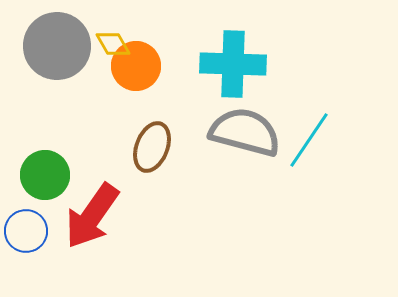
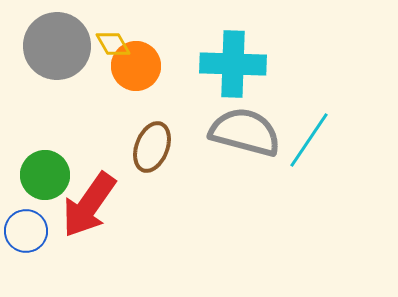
red arrow: moved 3 px left, 11 px up
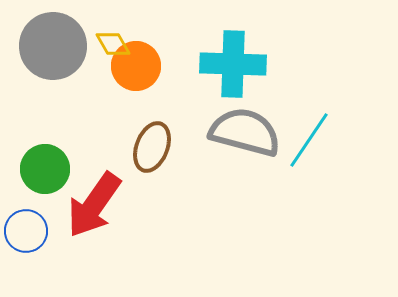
gray circle: moved 4 px left
green circle: moved 6 px up
red arrow: moved 5 px right
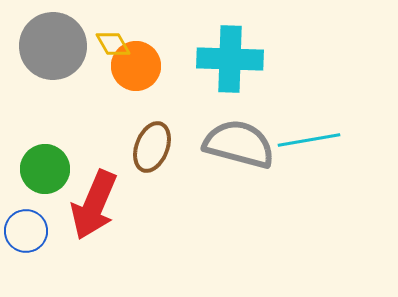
cyan cross: moved 3 px left, 5 px up
gray semicircle: moved 6 px left, 12 px down
cyan line: rotated 46 degrees clockwise
red arrow: rotated 12 degrees counterclockwise
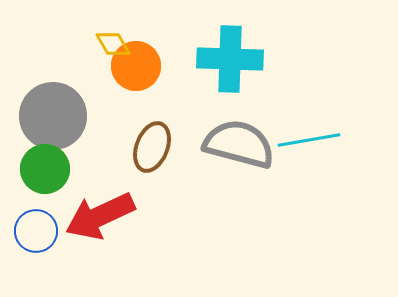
gray circle: moved 70 px down
red arrow: moved 6 px right, 11 px down; rotated 42 degrees clockwise
blue circle: moved 10 px right
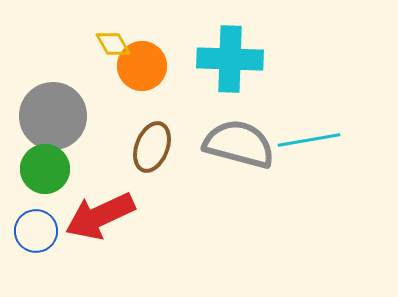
orange circle: moved 6 px right
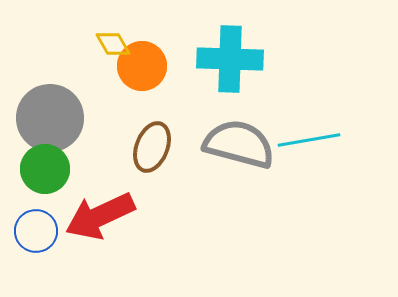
gray circle: moved 3 px left, 2 px down
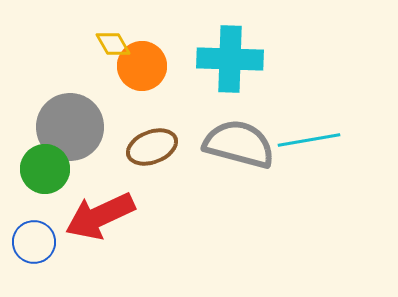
gray circle: moved 20 px right, 9 px down
brown ellipse: rotated 48 degrees clockwise
blue circle: moved 2 px left, 11 px down
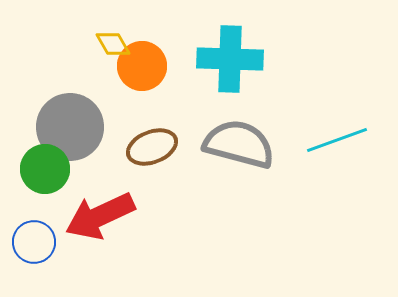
cyan line: moved 28 px right; rotated 10 degrees counterclockwise
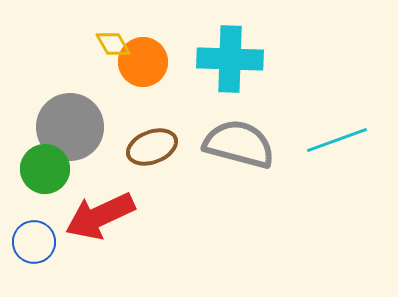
orange circle: moved 1 px right, 4 px up
